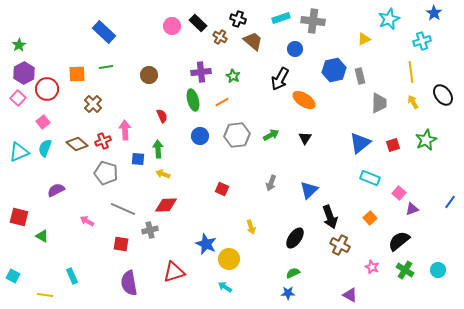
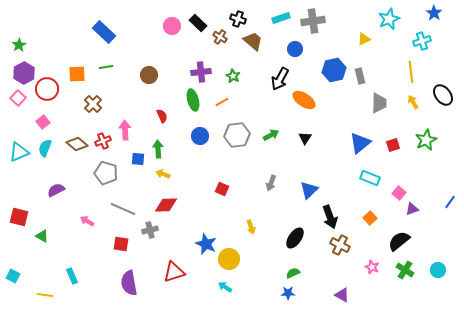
gray cross at (313, 21): rotated 15 degrees counterclockwise
purple triangle at (350, 295): moved 8 px left
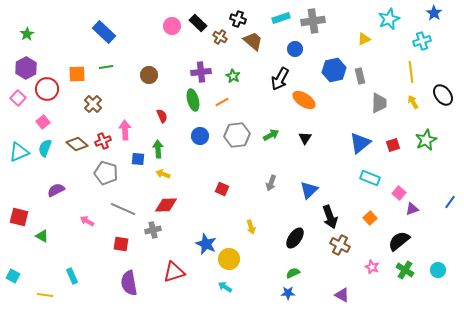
green star at (19, 45): moved 8 px right, 11 px up
purple hexagon at (24, 73): moved 2 px right, 5 px up
gray cross at (150, 230): moved 3 px right
